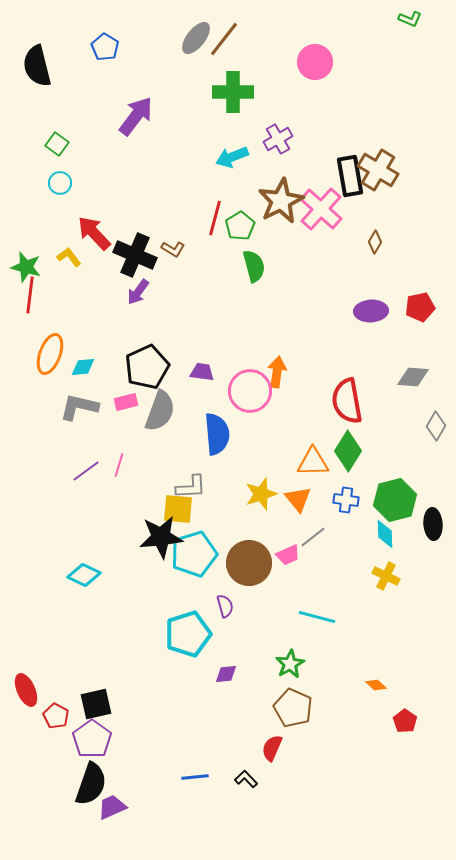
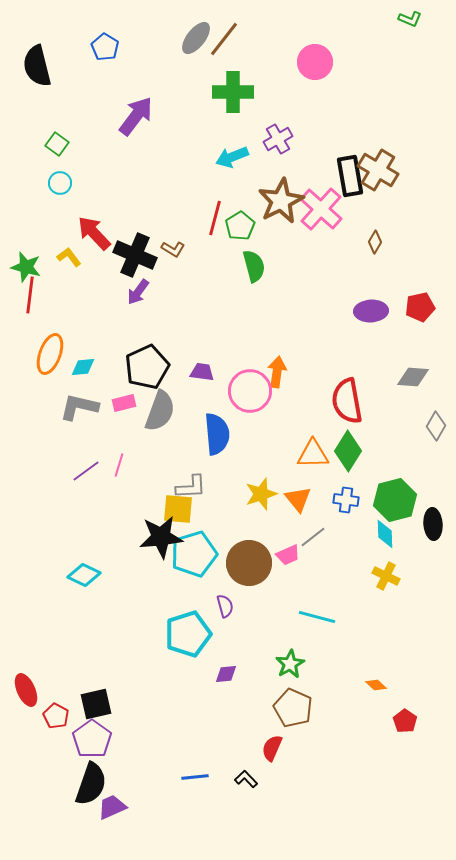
pink rectangle at (126, 402): moved 2 px left, 1 px down
orange triangle at (313, 462): moved 8 px up
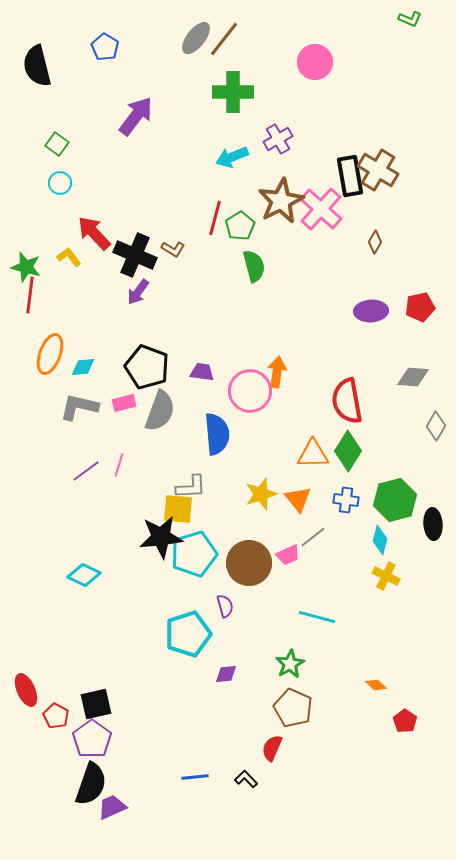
black pentagon at (147, 367): rotated 27 degrees counterclockwise
cyan diamond at (385, 534): moved 5 px left, 6 px down; rotated 16 degrees clockwise
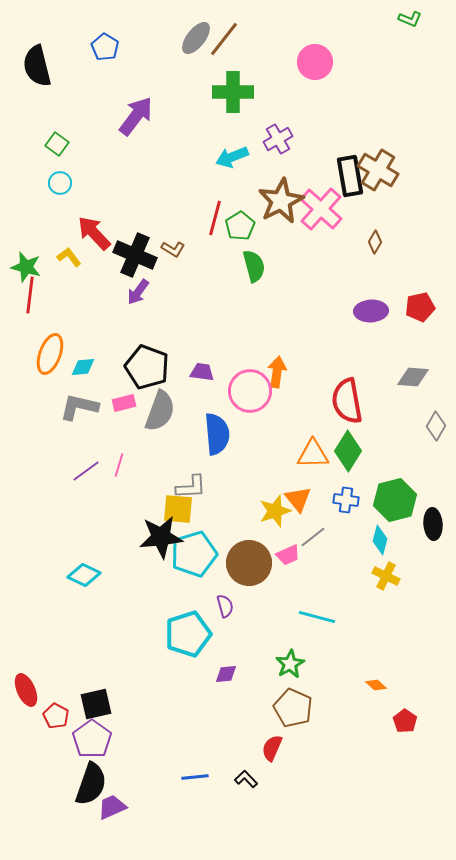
yellow star at (261, 494): moved 14 px right, 17 px down
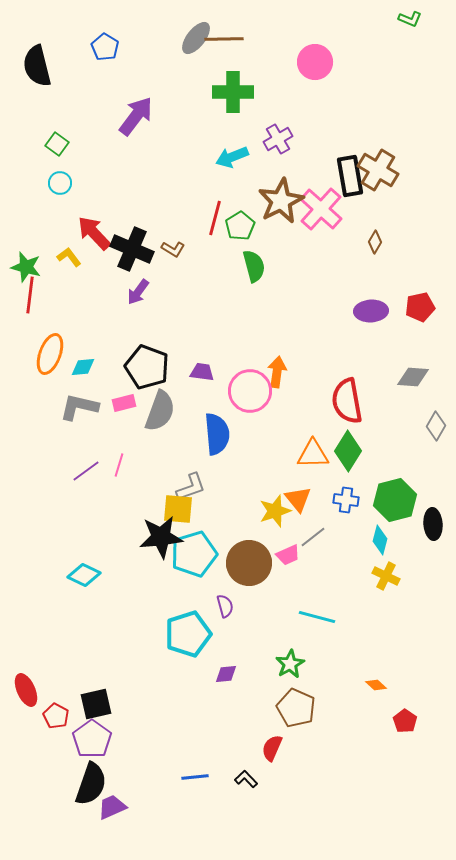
brown line at (224, 39): rotated 51 degrees clockwise
black cross at (135, 255): moved 3 px left, 6 px up
gray L-shape at (191, 487): rotated 16 degrees counterclockwise
brown pentagon at (293, 708): moved 3 px right
